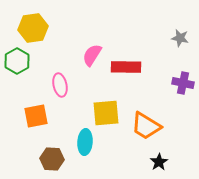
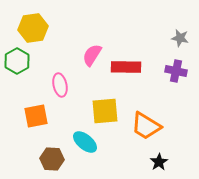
purple cross: moved 7 px left, 12 px up
yellow square: moved 1 px left, 2 px up
cyan ellipse: rotated 55 degrees counterclockwise
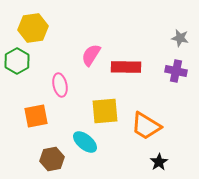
pink semicircle: moved 1 px left
brown hexagon: rotated 15 degrees counterclockwise
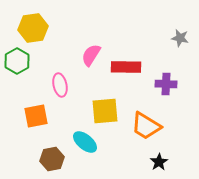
purple cross: moved 10 px left, 13 px down; rotated 10 degrees counterclockwise
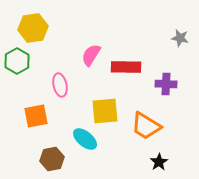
cyan ellipse: moved 3 px up
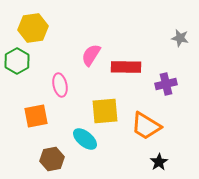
purple cross: rotated 15 degrees counterclockwise
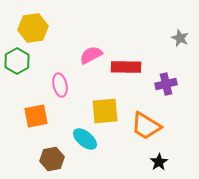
gray star: rotated 12 degrees clockwise
pink semicircle: rotated 30 degrees clockwise
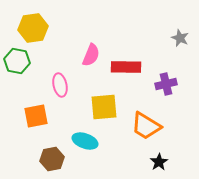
pink semicircle: rotated 140 degrees clockwise
green hexagon: rotated 20 degrees counterclockwise
yellow square: moved 1 px left, 4 px up
cyan ellipse: moved 2 px down; rotated 20 degrees counterclockwise
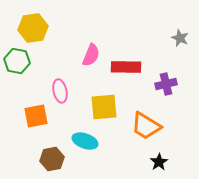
pink ellipse: moved 6 px down
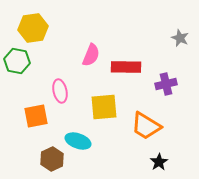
cyan ellipse: moved 7 px left
brown hexagon: rotated 15 degrees counterclockwise
